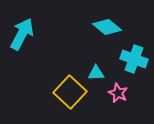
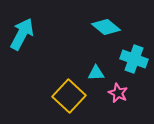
cyan diamond: moved 1 px left
yellow square: moved 1 px left, 4 px down
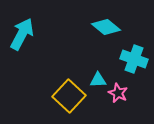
cyan triangle: moved 2 px right, 7 px down
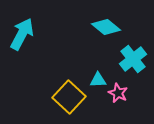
cyan cross: moved 1 px left; rotated 32 degrees clockwise
yellow square: moved 1 px down
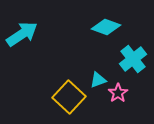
cyan diamond: rotated 20 degrees counterclockwise
cyan arrow: rotated 28 degrees clockwise
cyan triangle: rotated 18 degrees counterclockwise
pink star: rotated 12 degrees clockwise
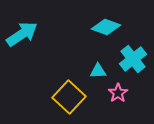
cyan triangle: moved 9 px up; rotated 18 degrees clockwise
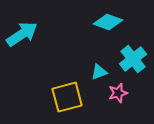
cyan diamond: moved 2 px right, 5 px up
cyan triangle: moved 1 px right, 1 px down; rotated 18 degrees counterclockwise
pink star: rotated 18 degrees clockwise
yellow square: moved 2 px left; rotated 32 degrees clockwise
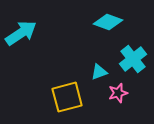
cyan arrow: moved 1 px left, 1 px up
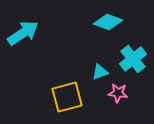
cyan arrow: moved 2 px right
cyan triangle: moved 1 px right
pink star: rotated 24 degrees clockwise
